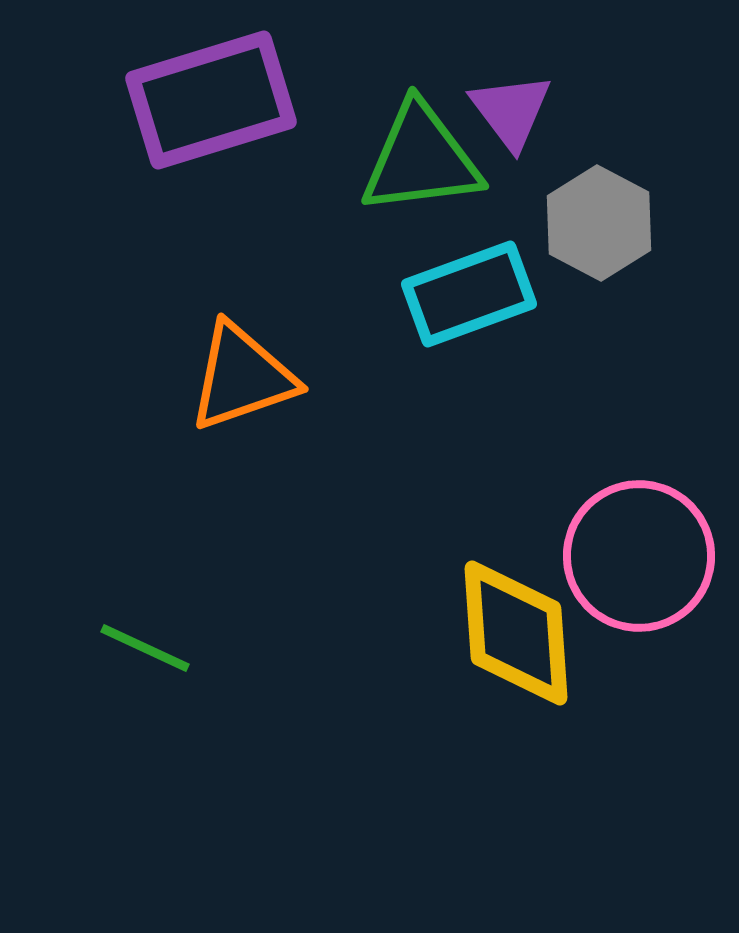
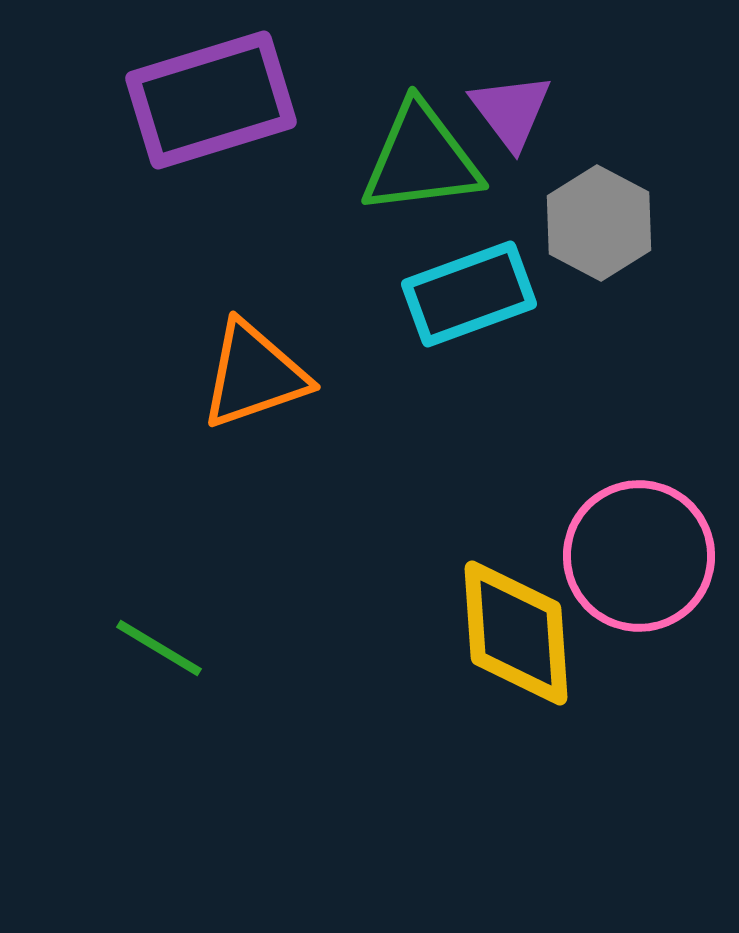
orange triangle: moved 12 px right, 2 px up
green line: moved 14 px right; rotated 6 degrees clockwise
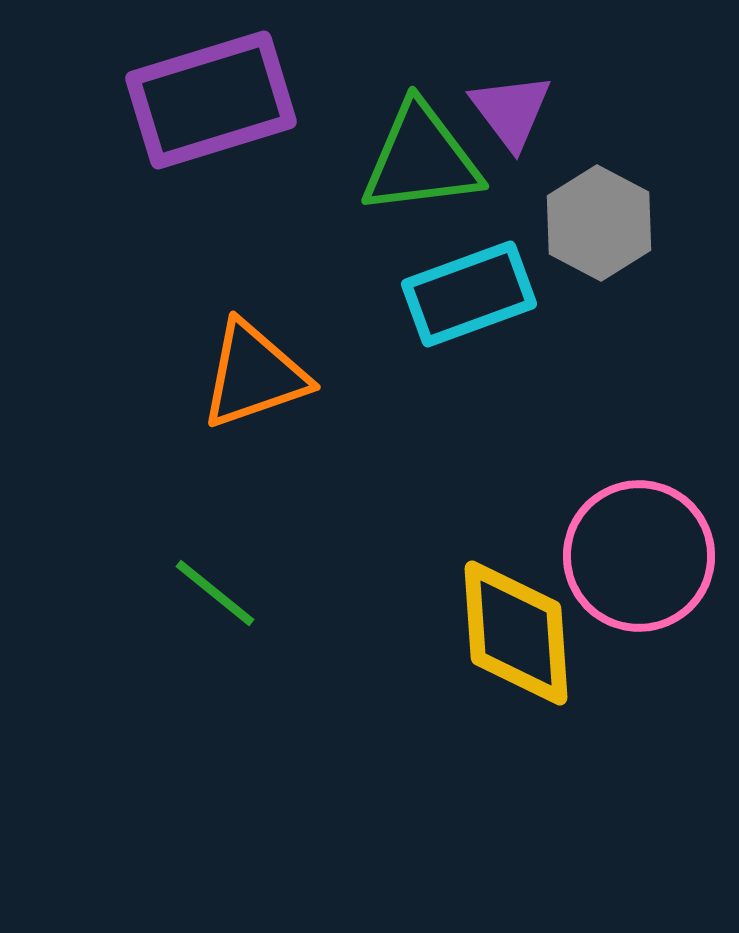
green line: moved 56 px right, 55 px up; rotated 8 degrees clockwise
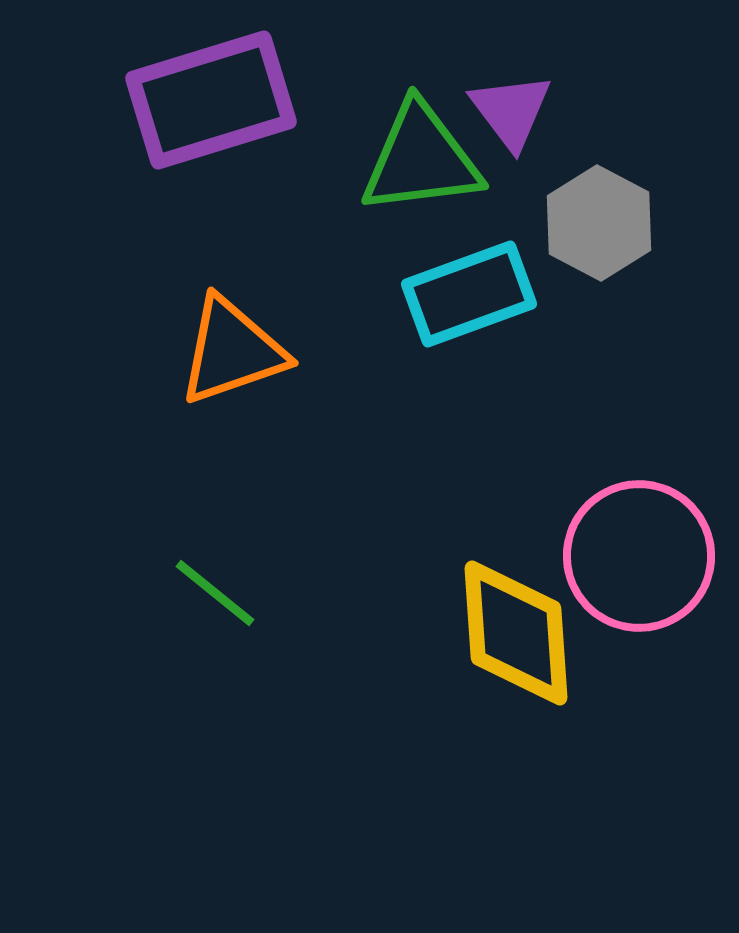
orange triangle: moved 22 px left, 24 px up
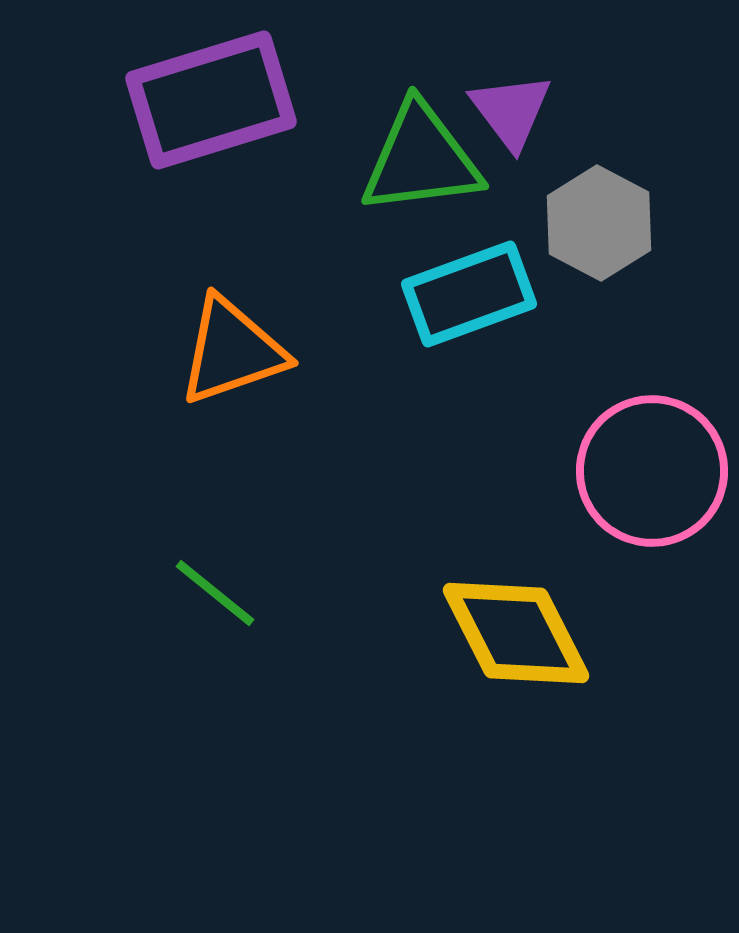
pink circle: moved 13 px right, 85 px up
yellow diamond: rotated 23 degrees counterclockwise
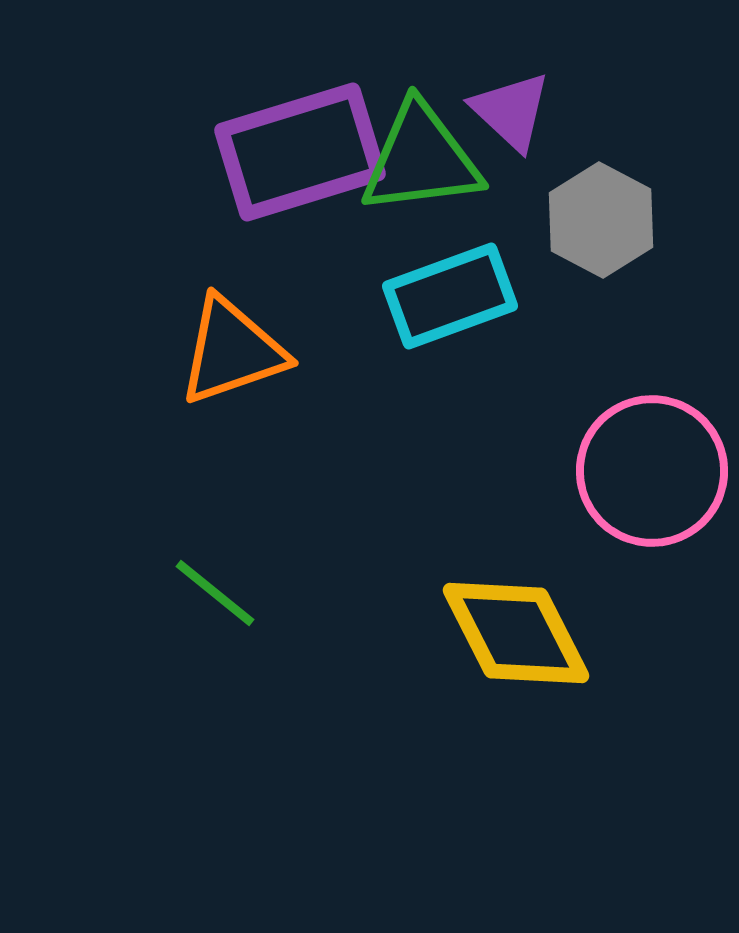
purple rectangle: moved 89 px right, 52 px down
purple triangle: rotated 10 degrees counterclockwise
gray hexagon: moved 2 px right, 3 px up
cyan rectangle: moved 19 px left, 2 px down
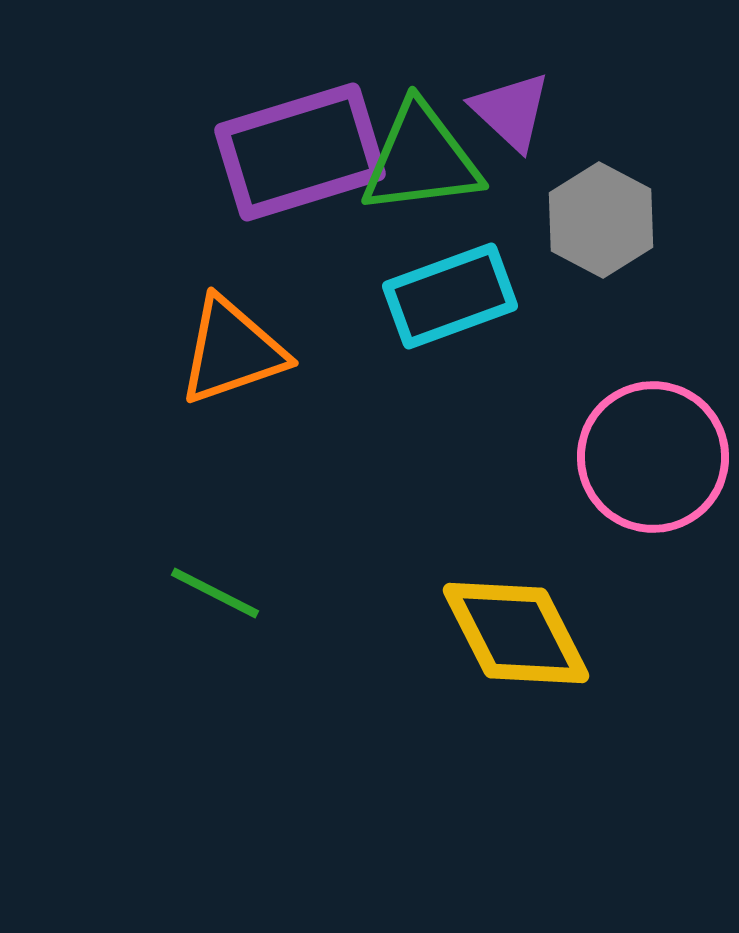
pink circle: moved 1 px right, 14 px up
green line: rotated 12 degrees counterclockwise
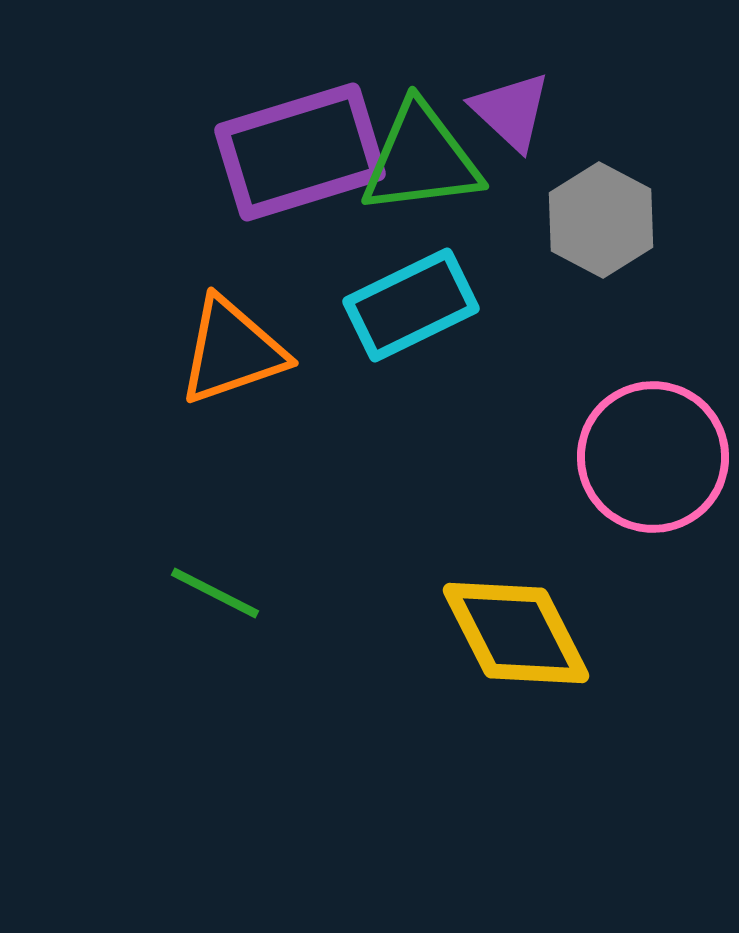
cyan rectangle: moved 39 px left, 9 px down; rotated 6 degrees counterclockwise
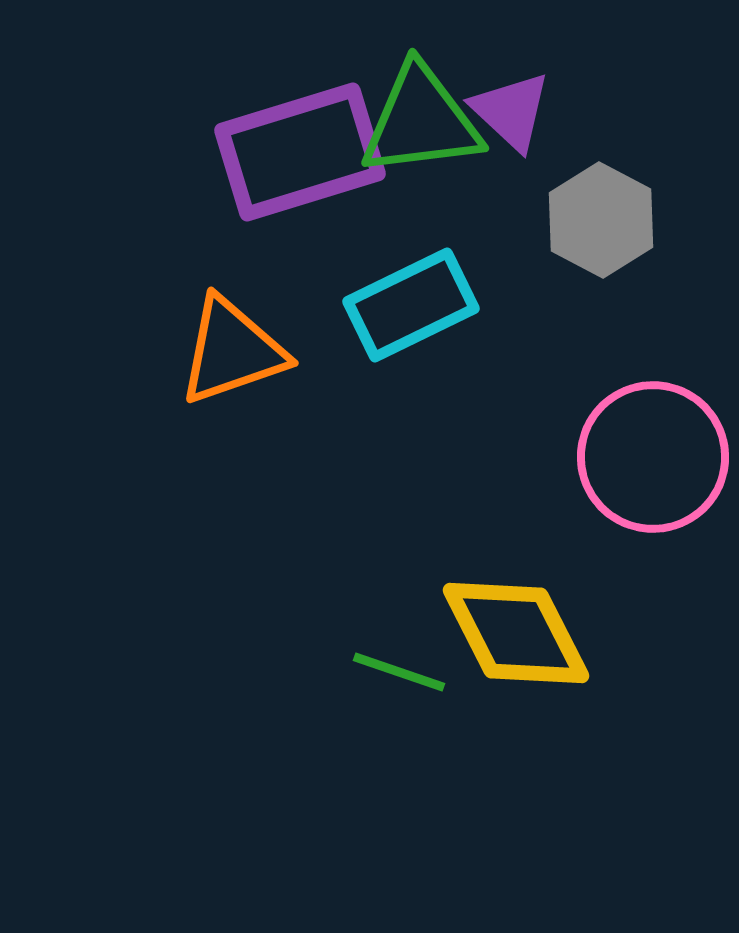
green triangle: moved 38 px up
green line: moved 184 px right, 79 px down; rotated 8 degrees counterclockwise
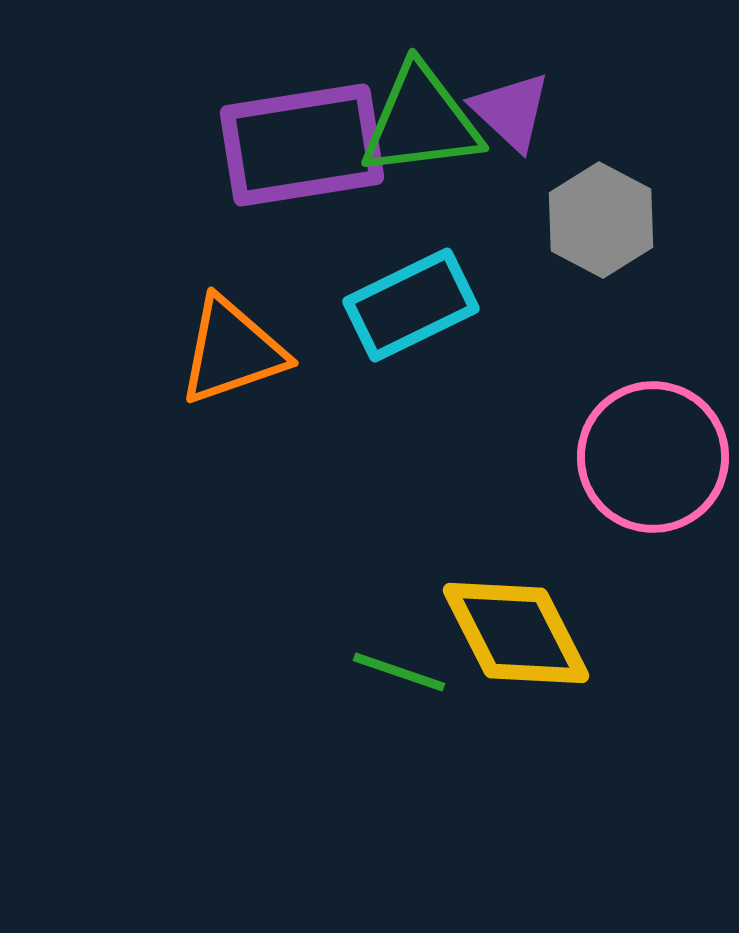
purple rectangle: moved 2 px right, 7 px up; rotated 8 degrees clockwise
